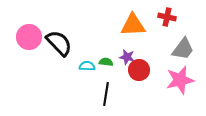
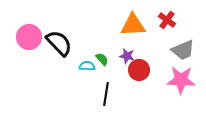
red cross: moved 3 px down; rotated 24 degrees clockwise
gray trapezoid: moved 1 px down; rotated 30 degrees clockwise
purple star: moved 1 px up
green semicircle: moved 4 px left, 3 px up; rotated 40 degrees clockwise
pink star: moved 1 px right; rotated 16 degrees clockwise
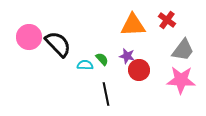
black semicircle: moved 1 px left, 1 px down
gray trapezoid: rotated 30 degrees counterclockwise
cyan semicircle: moved 2 px left, 1 px up
black line: rotated 20 degrees counterclockwise
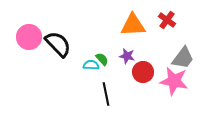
gray trapezoid: moved 8 px down
cyan semicircle: moved 6 px right
red circle: moved 4 px right, 2 px down
pink star: moved 7 px left, 1 px down; rotated 8 degrees clockwise
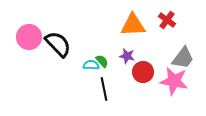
green semicircle: moved 2 px down
black line: moved 2 px left, 5 px up
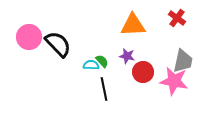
red cross: moved 10 px right, 2 px up
gray trapezoid: moved 3 px down; rotated 25 degrees counterclockwise
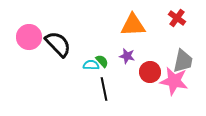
red circle: moved 7 px right
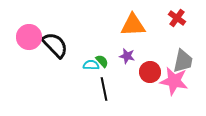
black semicircle: moved 3 px left, 1 px down
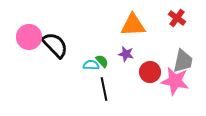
purple star: moved 1 px left, 2 px up
pink star: moved 1 px right
